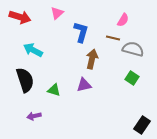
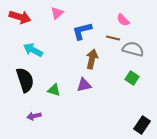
pink semicircle: rotated 104 degrees clockwise
blue L-shape: moved 1 px right, 1 px up; rotated 120 degrees counterclockwise
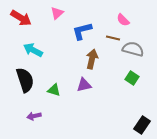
red arrow: moved 1 px right, 1 px down; rotated 15 degrees clockwise
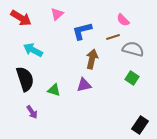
pink triangle: moved 1 px down
brown line: moved 1 px up; rotated 32 degrees counterclockwise
black semicircle: moved 1 px up
purple arrow: moved 2 px left, 4 px up; rotated 112 degrees counterclockwise
black rectangle: moved 2 px left
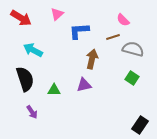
blue L-shape: moved 3 px left; rotated 10 degrees clockwise
green triangle: rotated 16 degrees counterclockwise
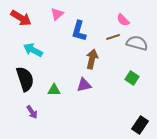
blue L-shape: rotated 70 degrees counterclockwise
gray semicircle: moved 4 px right, 6 px up
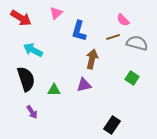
pink triangle: moved 1 px left, 1 px up
black semicircle: moved 1 px right
black rectangle: moved 28 px left
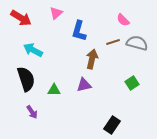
brown line: moved 5 px down
green square: moved 5 px down; rotated 24 degrees clockwise
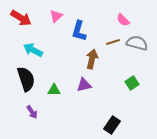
pink triangle: moved 3 px down
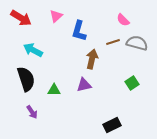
black rectangle: rotated 30 degrees clockwise
